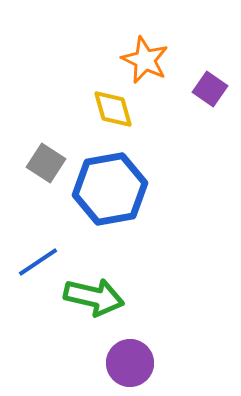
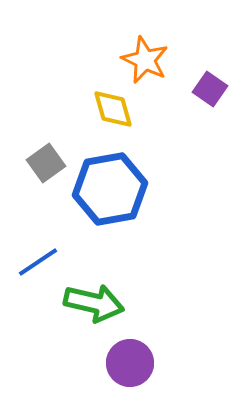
gray square: rotated 21 degrees clockwise
green arrow: moved 6 px down
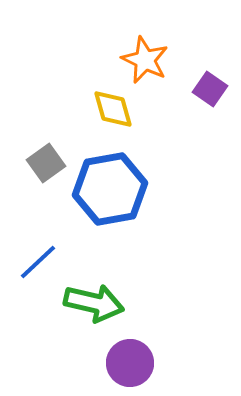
blue line: rotated 9 degrees counterclockwise
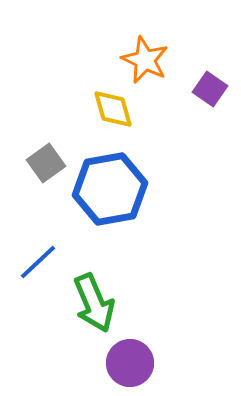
green arrow: rotated 54 degrees clockwise
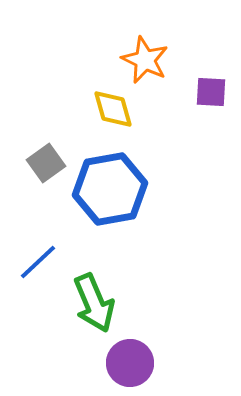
purple square: moved 1 px right, 3 px down; rotated 32 degrees counterclockwise
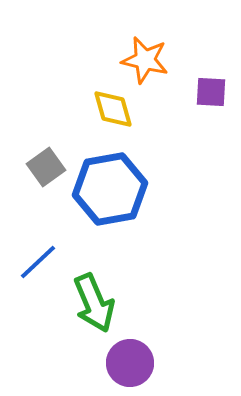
orange star: rotated 12 degrees counterclockwise
gray square: moved 4 px down
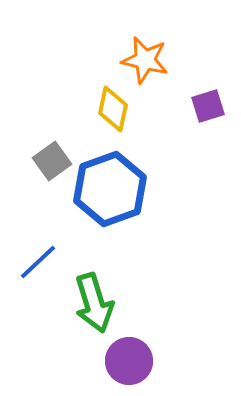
purple square: moved 3 px left, 14 px down; rotated 20 degrees counterclockwise
yellow diamond: rotated 27 degrees clockwise
gray square: moved 6 px right, 6 px up
blue hexagon: rotated 10 degrees counterclockwise
green arrow: rotated 6 degrees clockwise
purple circle: moved 1 px left, 2 px up
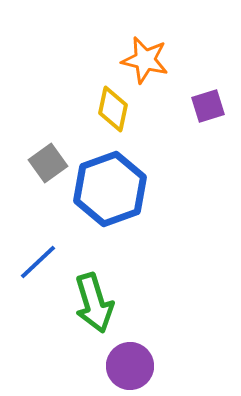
gray square: moved 4 px left, 2 px down
purple circle: moved 1 px right, 5 px down
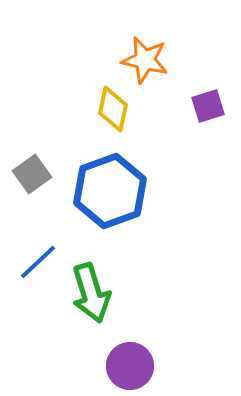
gray square: moved 16 px left, 11 px down
blue hexagon: moved 2 px down
green arrow: moved 3 px left, 10 px up
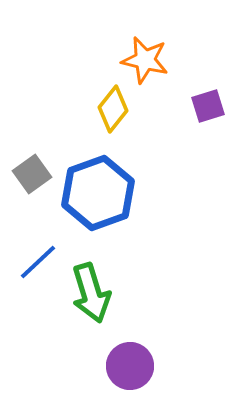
yellow diamond: rotated 27 degrees clockwise
blue hexagon: moved 12 px left, 2 px down
